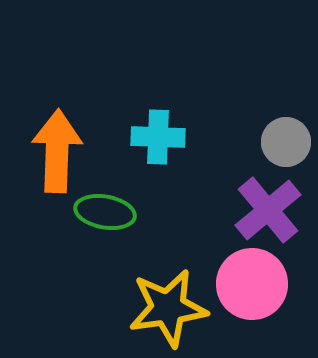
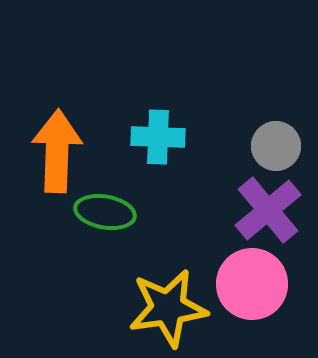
gray circle: moved 10 px left, 4 px down
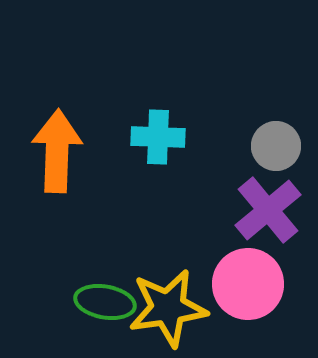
green ellipse: moved 90 px down
pink circle: moved 4 px left
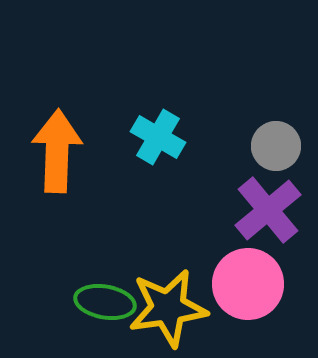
cyan cross: rotated 28 degrees clockwise
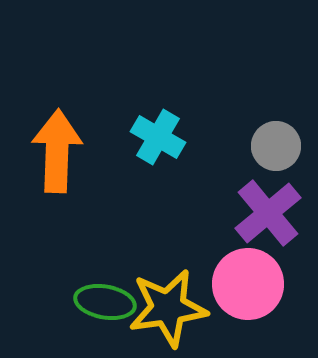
purple cross: moved 3 px down
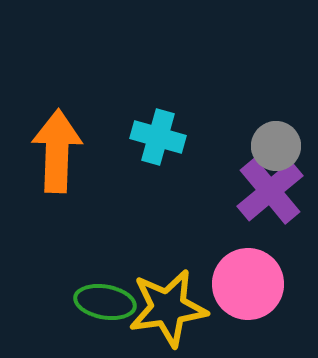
cyan cross: rotated 14 degrees counterclockwise
purple cross: moved 2 px right, 22 px up
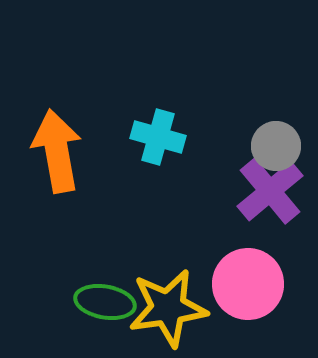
orange arrow: rotated 12 degrees counterclockwise
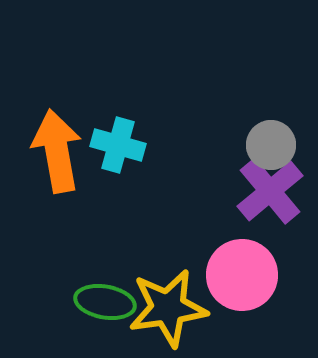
cyan cross: moved 40 px left, 8 px down
gray circle: moved 5 px left, 1 px up
pink circle: moved 6 px left, 9 px up
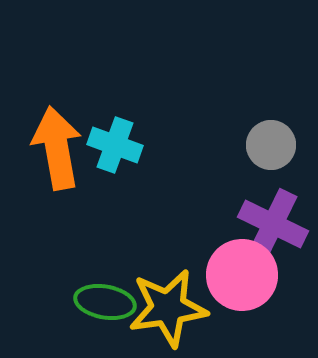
cyan cross: moved 3 px left; rotated 4 degrees clockwise
orange arrow: moved 3 px up
purple cross: moved 3 px right, 33 px down; rotated 24 degrees counterclockwise
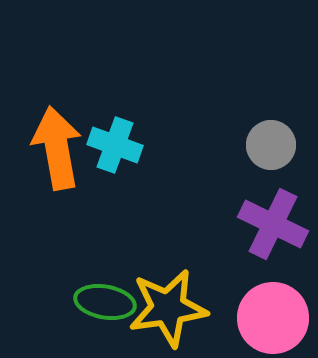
pink circle: moved 31 px right, 43 px down
